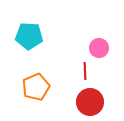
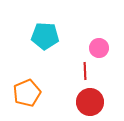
cyan pentagon: moved 16 px right
orange pentagon: moved 9 px left, 6 px down
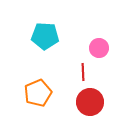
red line: moved 2 px left, 1 px down
orange pentagon: moved 11 px right
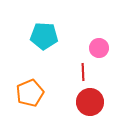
cyan pentagon: moved 1 px left
orange pentagon: moved 8 px left
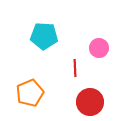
red line: moved 8 px left, 4 px up
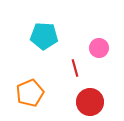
red line: rotated 12 degrees counterclockwise
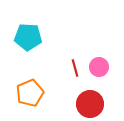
cyan pentagon: moved 16 px left, 1 px down
pink circle: moved 19 px down
red circle: moved 2 px down
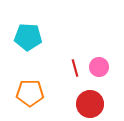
orange pentagon: rotated 24 degrees clockwise
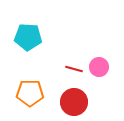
red line: moved 1 px left, 1 px down; rotated 60 degrees counterclockwise
red circle: moved 16 px left, 2 px up
